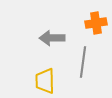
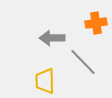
gray line: rotated 52 degrees counterclockwise
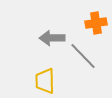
gray line: moved 6 px up
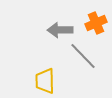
orange cross: rotated 15 degrees counterclockwise
gray arrow: moved 8 px right, 8 px up
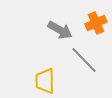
gray arrow: rotated 150 degrees counterclockwise
gray line: moved 1 px right, 4 px down
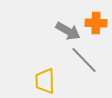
orange cross: rotated 25 degrees clockwise
gray arrow: moved 8 px right, 1 px down
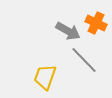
orange cross: rotated 25 degrees clockwise
yellow trapezoid: moved 4 px up; rotated 20 degrees clockwise
